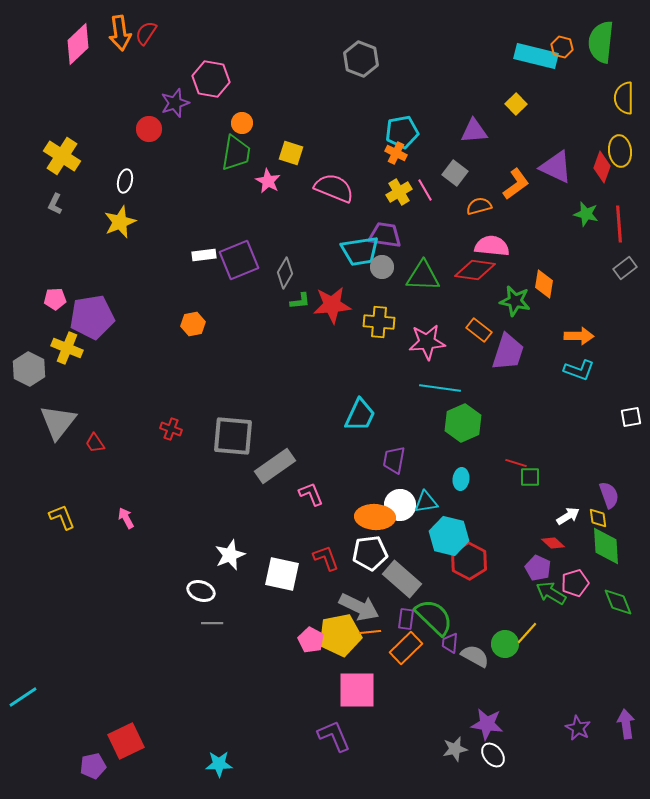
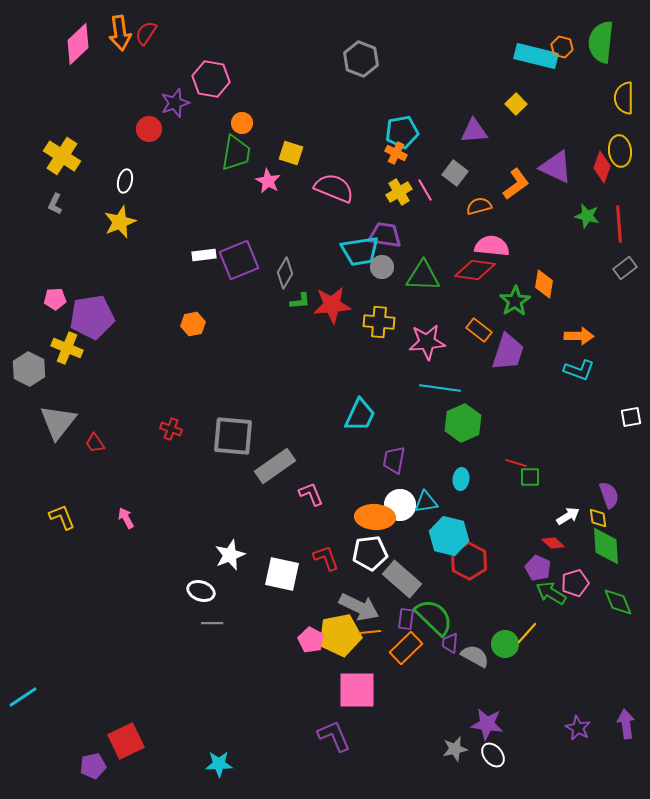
green star at (586, 214): moved 1 px right, 2 px down
green star at (515, 301): rotated 28 degrees clockwise
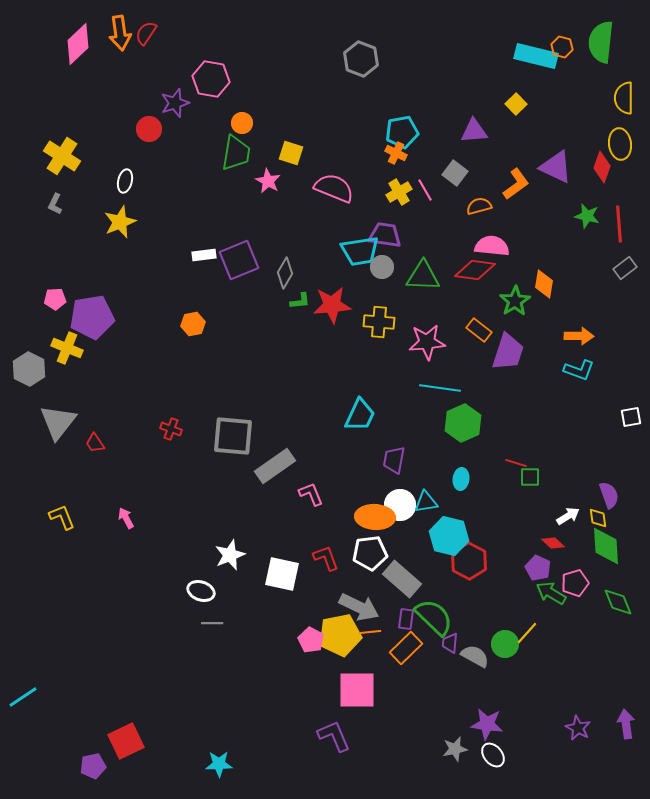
yellow ellipse at (620, 151): moved 7 px up
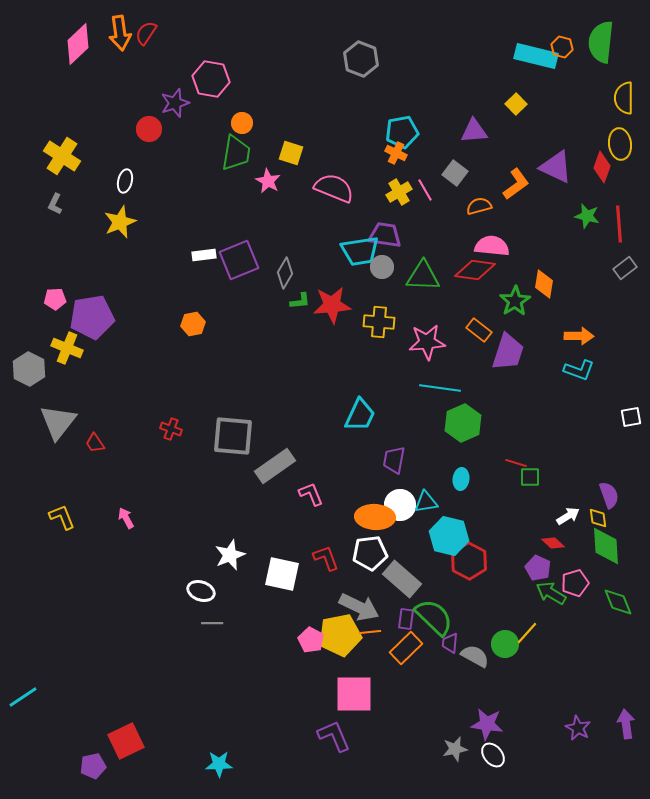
pink square at (357, 690): moved 3 px left, 4 px down
